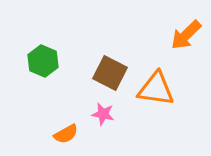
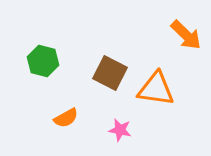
orange arrow: rotated 92 degrees counterclockwise
green hexagon: rotated 8 degrees counterclockwise
pink star: moved 17 px right, 16 px down
orange semicircle: moved 16 px up
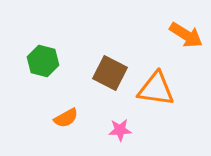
orange arrow: rotated 12 degrees counterclockwise
pink star: rotated 15 degrees counterclockwise
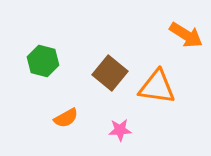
brown square: rotated 12 degrees clockwise
orange triangle: moved 1 px right, 2 px up
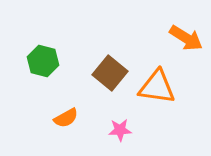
orange arrow: moved 3 px down
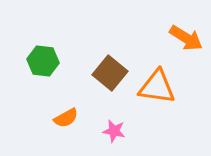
green hexagon: rotated 8 degrees counterclockwise
pink star: moved 6 px left, 1 px down; rotated 15 degrees clockwise
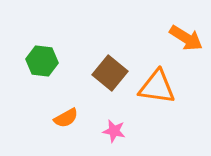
green hexagon: moved 1 px left
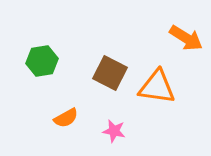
green hexagon: rotated 16 degrees counterclockwise
brown square: rotated 12 degrees counterclockwise
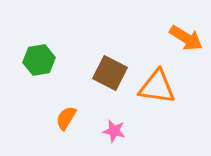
green hexagon: moved 3 px left, 1 px up
orange semicircle: rotated 150 degrees clockwise
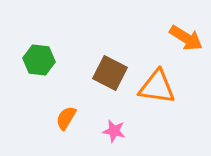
green hexagon: rotated 16 degrees clockwise
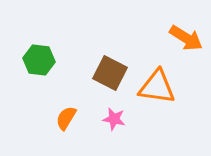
pink star: moved 12 px up
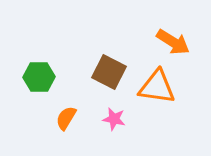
orange arrow: moved 13 px left, 4 px down
green hexagon: moved 17 px down; rotated 8 degrees counterclockwise
brown square: moved 1 px left, 1 px up
